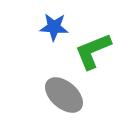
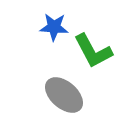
green L-shape: rotated 96 degrees counterclockwise
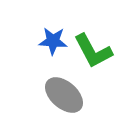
blue star: moved 1 px left, 14 px down
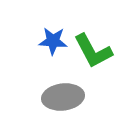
gray ellipse: moved 1 px left, 2 px down; rotated 48 degrees counterclockwise
